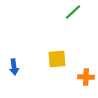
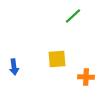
green line: moved 4 px down
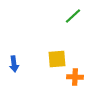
blue arrow: moved 3 px up
orange cross: moved 11 px left
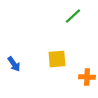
blue arrow: rotated 28 degrees counterclockwise
orange cross: moved 12 px right
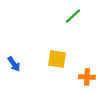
yellow square: rotated 12 degrees clockwise
